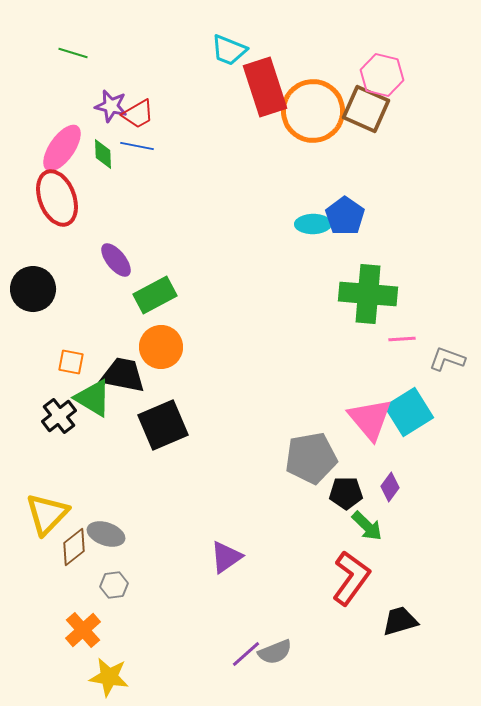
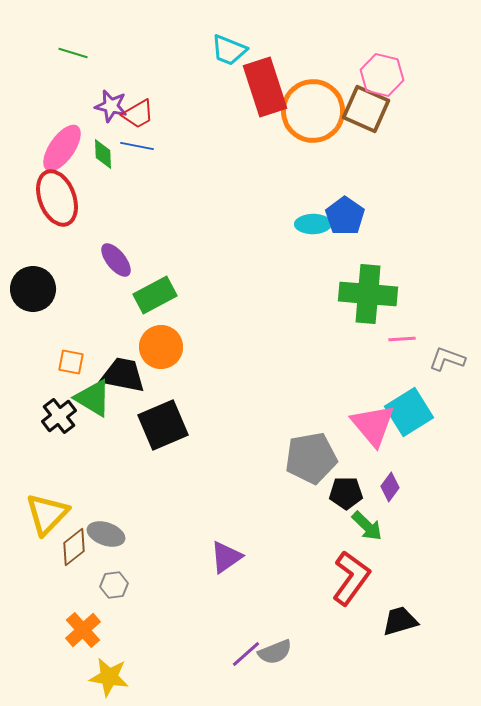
pink triangle at (370, 419): moved 3 px right, 6 px down
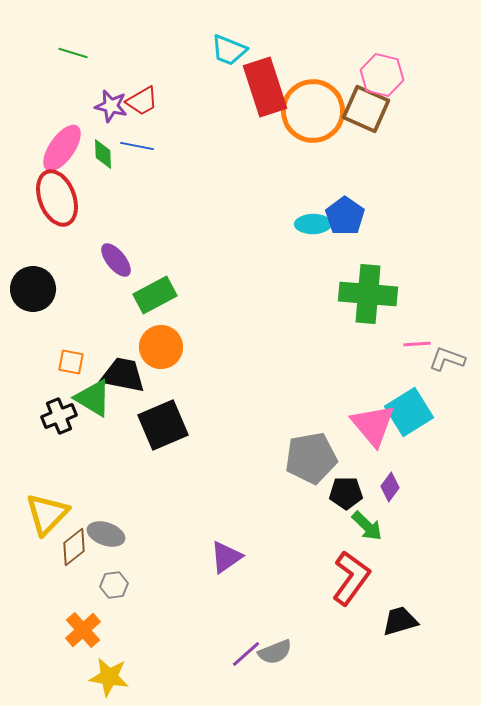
red trapezoid at (138, 114): moved 4 px right, 13 px up
pink line at (402, 339): moved 15 px right, 5 px down
black cross at (59, 416): rotated 16 degrees clockwise
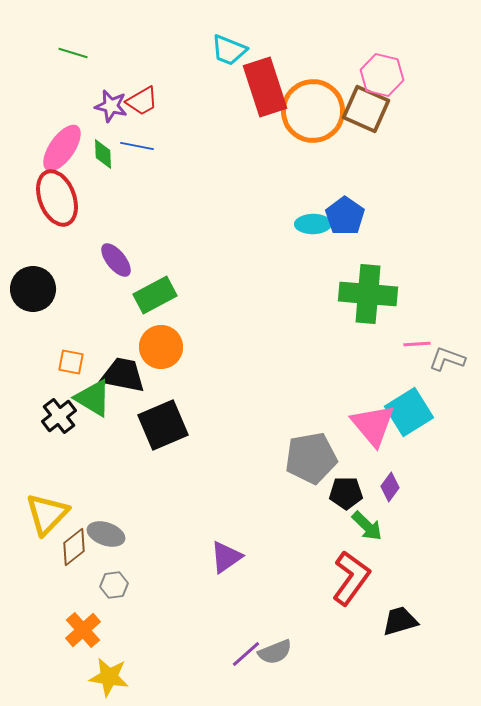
black cross at (59, 416): rotated 16 degrees counterclockwise
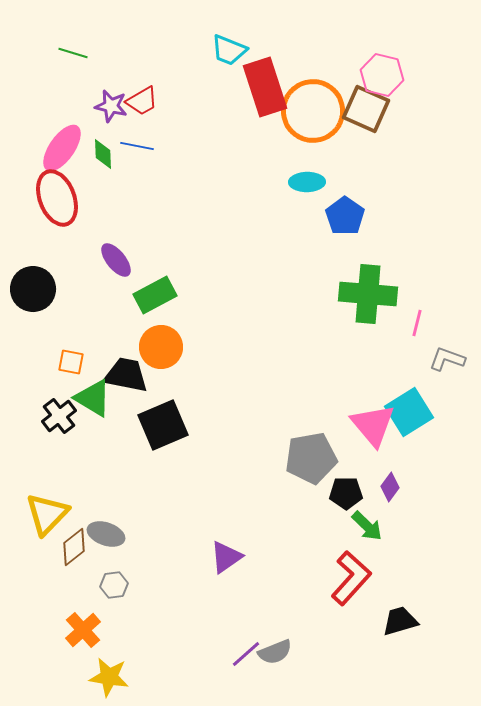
cyan ellipse at (313, 224): moved 6 px left, 42 px up
pink line at (417, 344): moved 21 px up; rotated 72 degrees counterclockwise
black trapezoid at (123, 375): moved 3 px right
red L-shape at (351, 578): rotated 6 degrees clockwise
